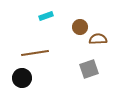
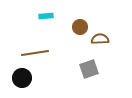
cyan rectangle: rotated 16 degrees clockwise
brown semicircle: moved 2 px right
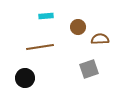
brown circle: moved 2 px left
brown line: moved 5 px right, 6 px up
black circle: moved 3 px right
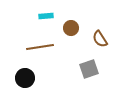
brown circle: moved 7 px left, 1 px down
brown semicircle: rotated 120 degrees counterclockwise
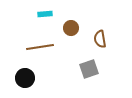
cyan rectangle: moved 1 px left, 2 px up
brown semicircle: rotated 24 degrees clockwise
